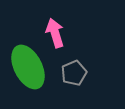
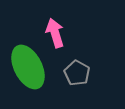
gray pentagon: moved 3 px right; rotated 20 degrees counterclockwise
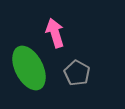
green ellipse: moved 1 px right, 1 px down
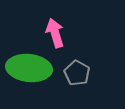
green ellipse: rotated 57 degrees counterclockwise
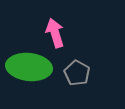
green ellipse: moved 1 px up
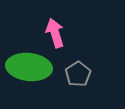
gray pentagon: moved 1 px right, 1 px down; rotated 10 degrees clockwise
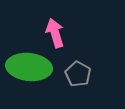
gray pentagon: rotated 10 degrees counterclockwise
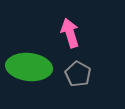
pink arrow: moved 15 px right
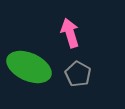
green ellipse: rotated 18 degrees clockwise
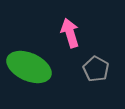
gray pentagon: moved 18 px right, 5 px up
